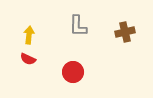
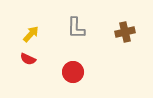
gray L-shape: moved 2 px left, 2 px down
yellow arrow: moved 2 px right, 1 px up; rotated 36 degrees clockwise
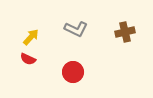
gray L-shape: moved 1 px down; rotated 65 degrees counterclockwise
yellow arrow: moved 3 px down
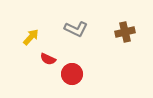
red semicircle: moved 20 px right
red circle: moved 1 px left, 2 px down
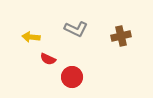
brown cross: moved 4 px left, 4 px down
yellow arrow: rotated 126 degrees counterclockwise
red circle: moved 3 px down
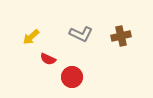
gray L-shape: moved 5 px right, 5 px down
yellow arrow: rotated 48 degrees counterclockwise
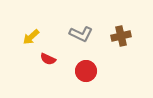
red circle: moved 14 px right, 6 px up
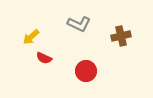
gray L-shape: moved 2 px left, 10 px up
red semicircle: moved 4 px left, 1 px up
